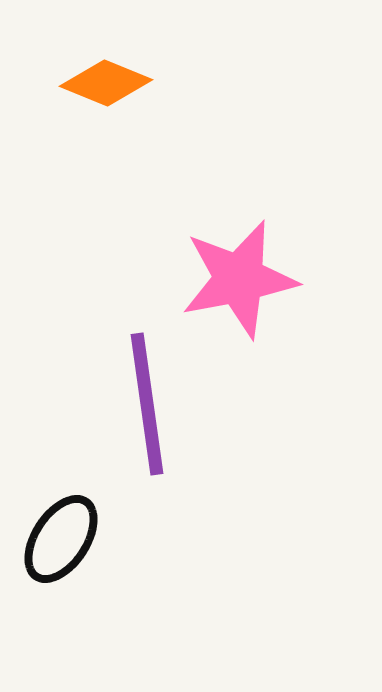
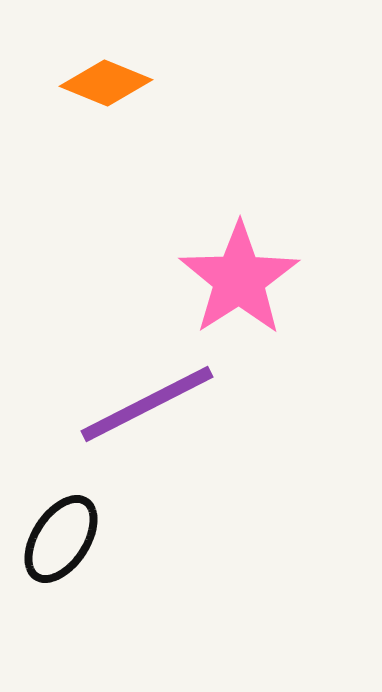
pink star: rotated 22 degrees counterclockwise
purple line: rotated 71 degrees clockwise
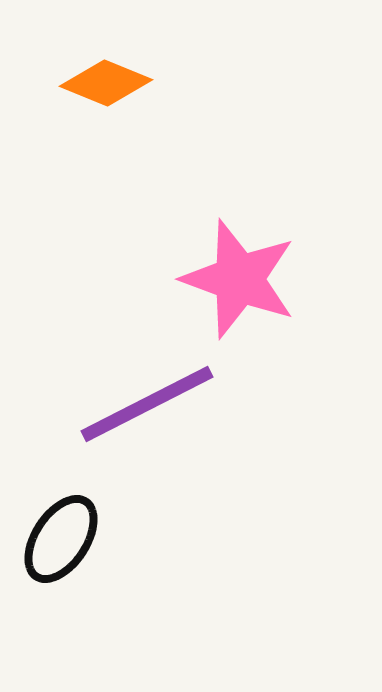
pink star: rotated 19 degrees counterclockwise
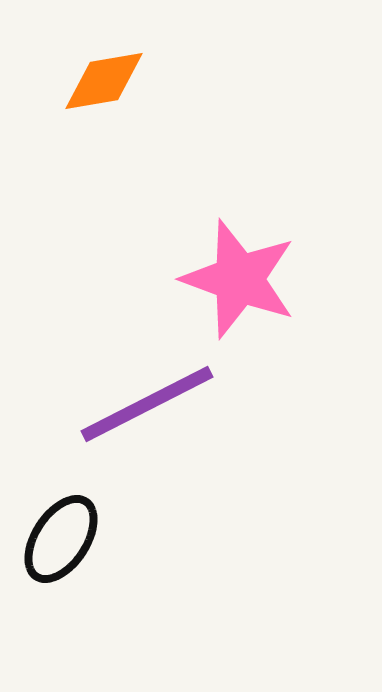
orange diamond: moved 2 px left, 2 px up; rotated 32 degrees counterclockwise
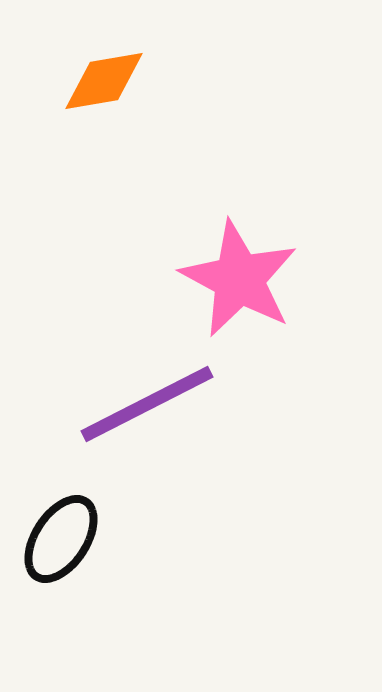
pink star: rotated 8 degrees clockwise
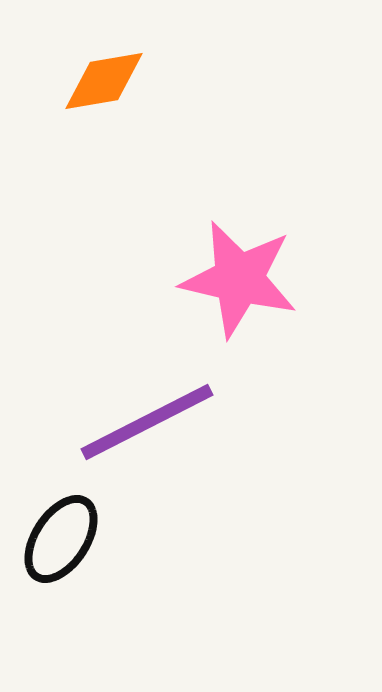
pink star: rotated 15 degrees counterclockwise
purple line: moved 18 px down
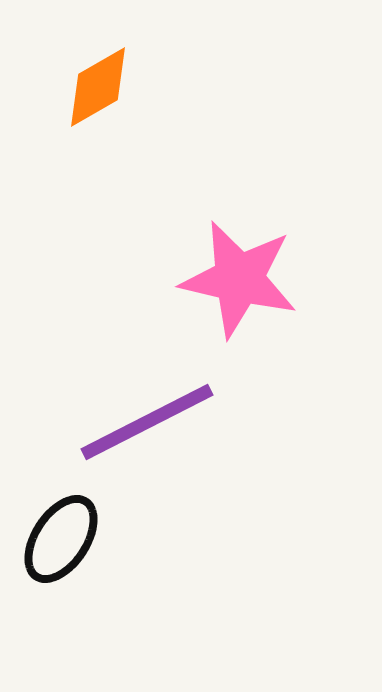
orange diamond: moved 6 px left, 6 px down; rotated 20 degrees counterclockwise
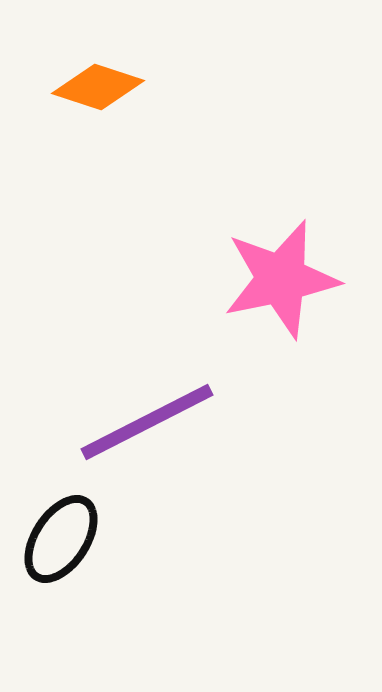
orange diamond: rotated 48 degrees clockwise
pink star: moved 42 px right; rotated 25 degrees counterclockwise
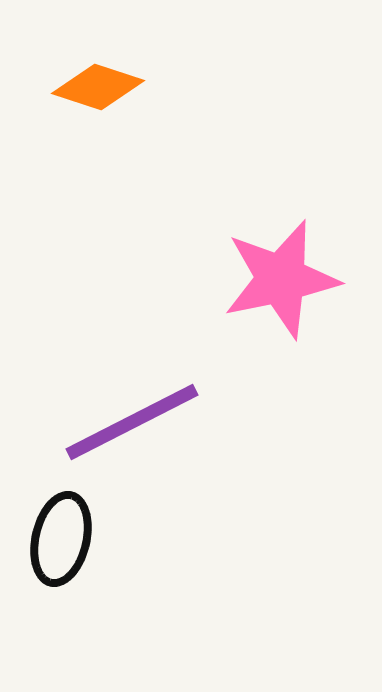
purple line: moved 15 px left
black ellipse: rotated 20 degrees counterclockwise
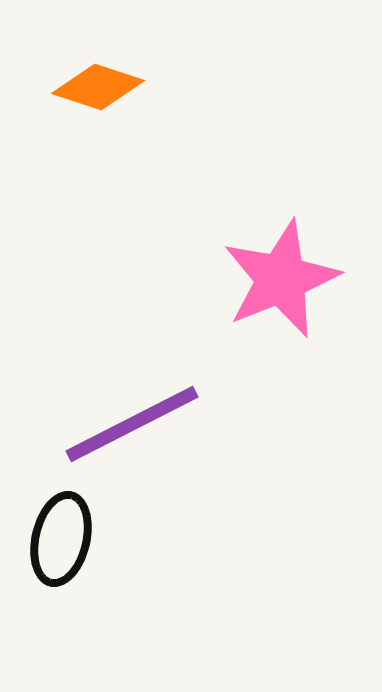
pink star: rotated 10 degrees counterclockwise
purple line: moved 2 px down
